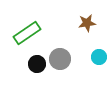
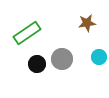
gray circle: moved 2 px right
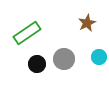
brown star: rotated 18 degrees counterclockwise
gray circle: moved 2 px right
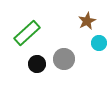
brown star: moved 2 px up
green rectangle: rotated 8 degrees counterclockwise
cyan circle: moved 14 px up
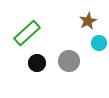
brown star: moved 1 px right
gray circle: moved 5 px right, 2 px down
black circle: moved 1 px up
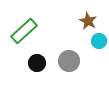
brown star: rotated 18 degrees counterclockwise
green rectangle: moved 3 px left, 2 px up
cyan circle: moved 2 px up
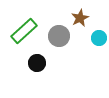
brown star: moved 8 px left, 3 px up; rotated 18 degrees clockwise
cyan circle: moved 3 px up
gray circle: moved 10 px left, 25 px up
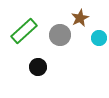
gray circle: moved 1 px right, 1 px up
black circle: moved 1 px right, 4 px down
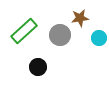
brown star: rotated 18 degrees clockwise
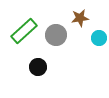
gray circle: moved 4 px left
